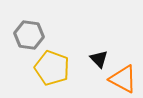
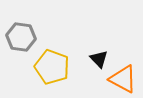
gray hexagon: moved 8 px left, 2 px down
yellow pentagon: moved 1 px up
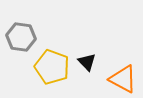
black triangle: moved 12 px left, 3 px down
